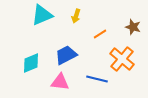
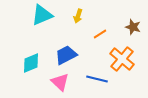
yellow arrow: moved 2 px right
pink triangle: rotated 36 degrees clockwise
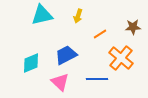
cyan triangle: rotated 10 degrees clockwise
brown star: rotated 21 degrees counterclockwise
orange cross: moved 1 px left, 1 px up
blue line: rotated 15 degrees counterclockwise
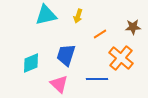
cyan triangle: moved 4 px right
blue trapezoid: rotated 45 degrees counterclockwise
pink triangle: moved 1 px left, 2 px down
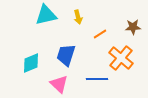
yellow arrow: moved 1 px down; rotated 32 degrees counterclockwise
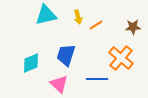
orange line: moved 4 px left, 9 px up
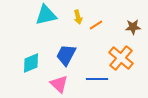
blue trapezoid: rotated 10 degrees clockwise
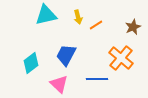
brown star: rotated 21 degrees counterclockwise
cyan diamond: rotated 15 degrees counterclockwise
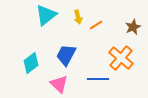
cyan triangle: rotated 25 degrees counterclockwise
blue line: moved 1 px right
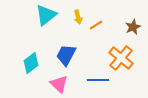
blue line: moved 1 px down
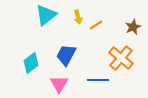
pink triangle: rotated 18 degrees clockwise
